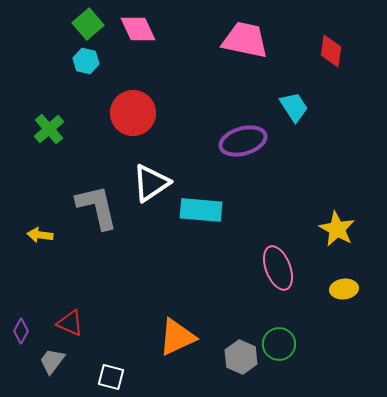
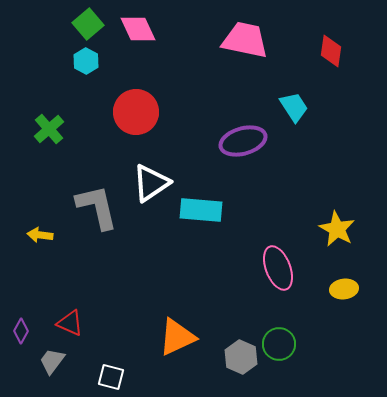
cyan hexagon: rotated 15 degrees clockwise
red circle: moved 3 px right, 1 px up
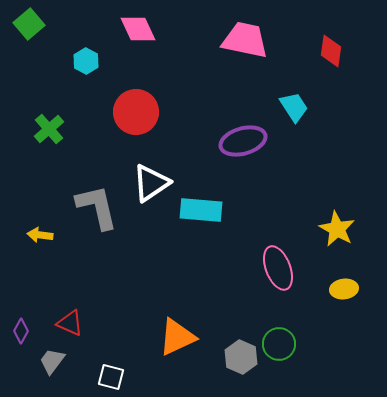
green square: moved 59 px left
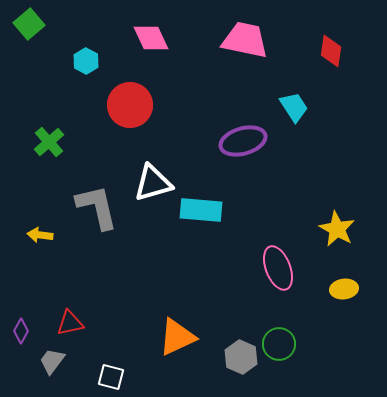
pink diamond: moved 13 px right, 9 px down
red circle: moved 6 px left, 7 px up
green cross: moved 13 px down
white triangle: moved 2 px right; rotated 18 degrees clockwise
red triangle: rotated 36 degrees counterclockwise
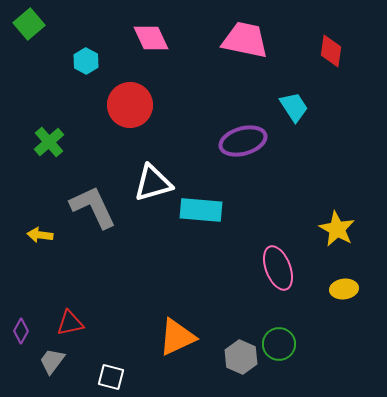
gray L-shape: moved 4 px left; rotated 12 degrees counterclockwise
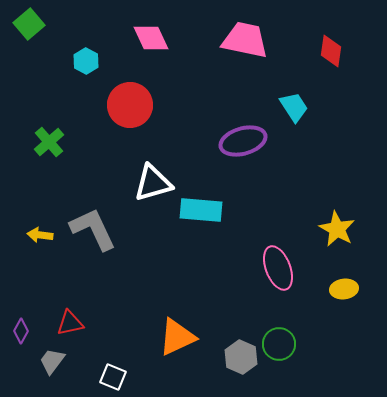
gray L-shape: moved 22 px down
white square: moved 2 px right; rotated 8 degrees clockwise
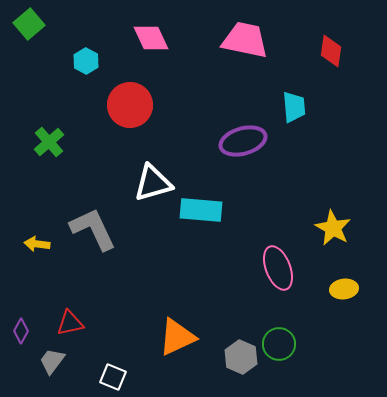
cyan trapezoid: rotated 28 degrees clockwise
yellow star: moved 4 px left, 1 px up
yellow arrow: moved 3 px left, 9 px down
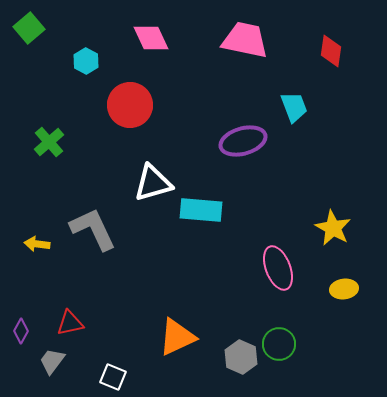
green square: moved 4 px down
cyan trapezoid: rotated 16 degrees counterclockwise
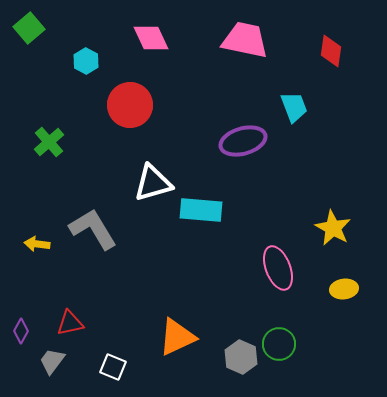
gray L-shape: rotated 6 degrees counterclockwise
white square: moved 10 px up
